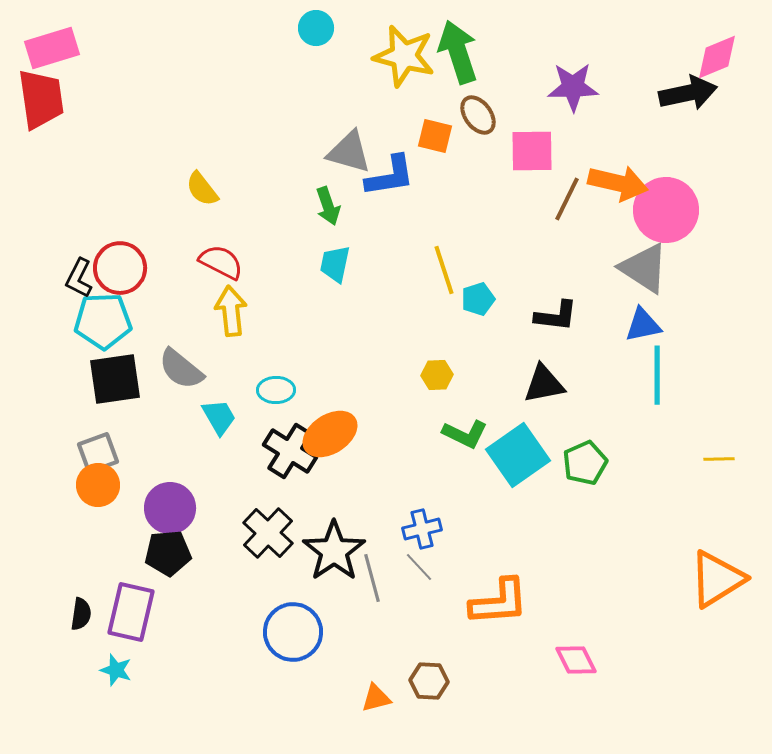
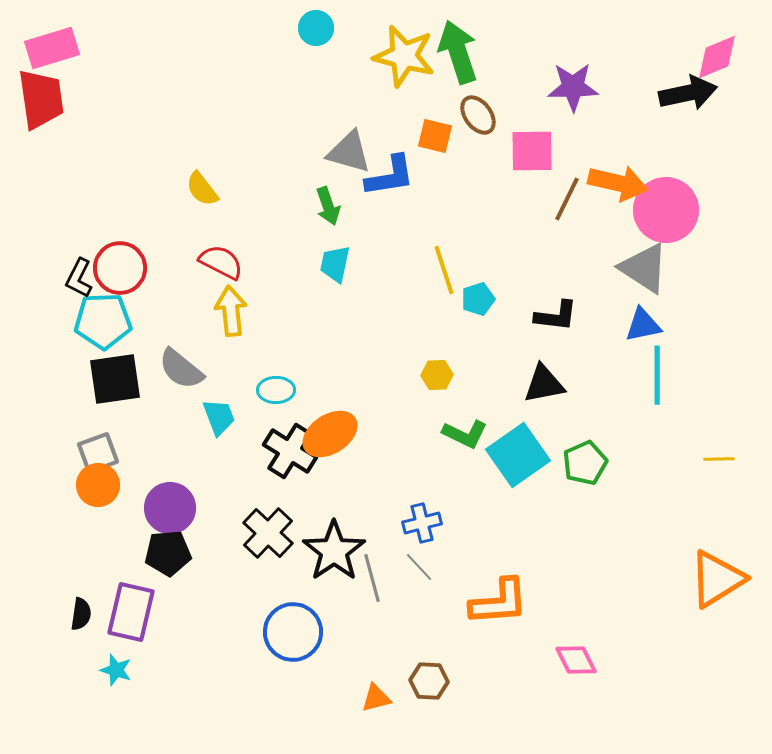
cyan trapezoid at (219, 417): rotated 9 degrees clockwise
blue cross at (422, 529): moved 6 px up
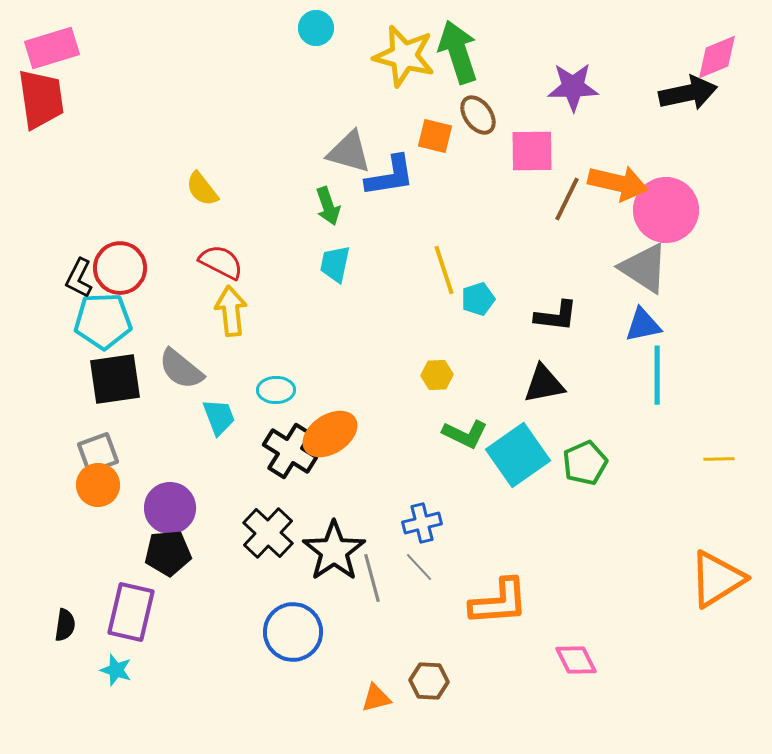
black semicircle at (81, 614): moved 16 px left, 11 px down
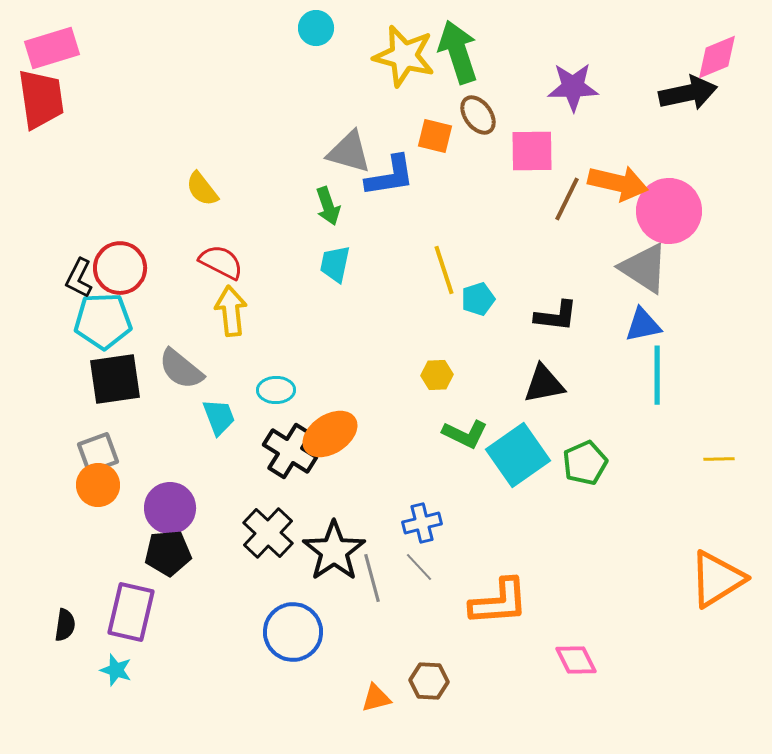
pink circle at (666, 210): moved 3 px right, 1 px down
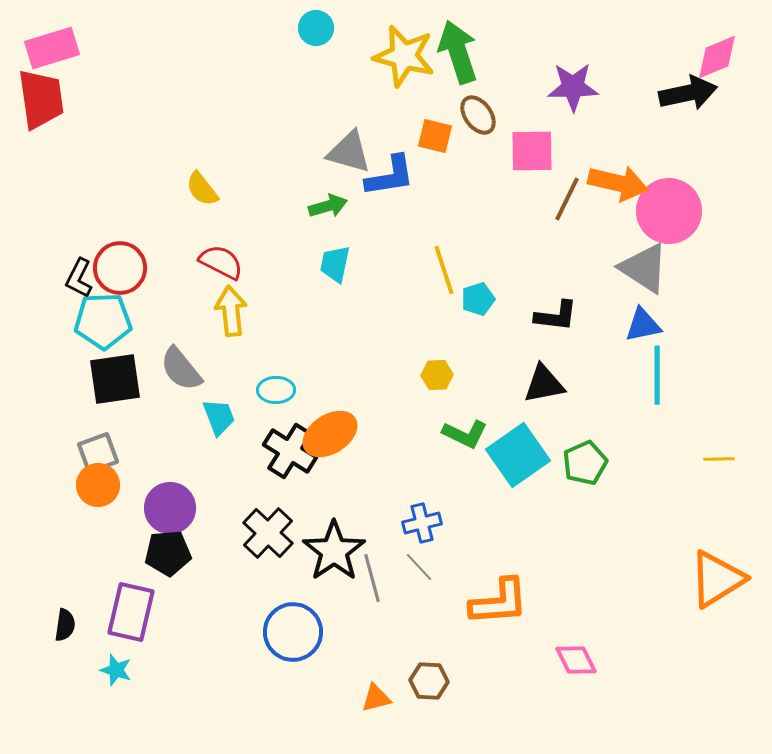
green arrow at (328, 206): rotated 87 degrees counterclockwise
gray semicircle at (181, 369): rotated 12 degrees clockwise
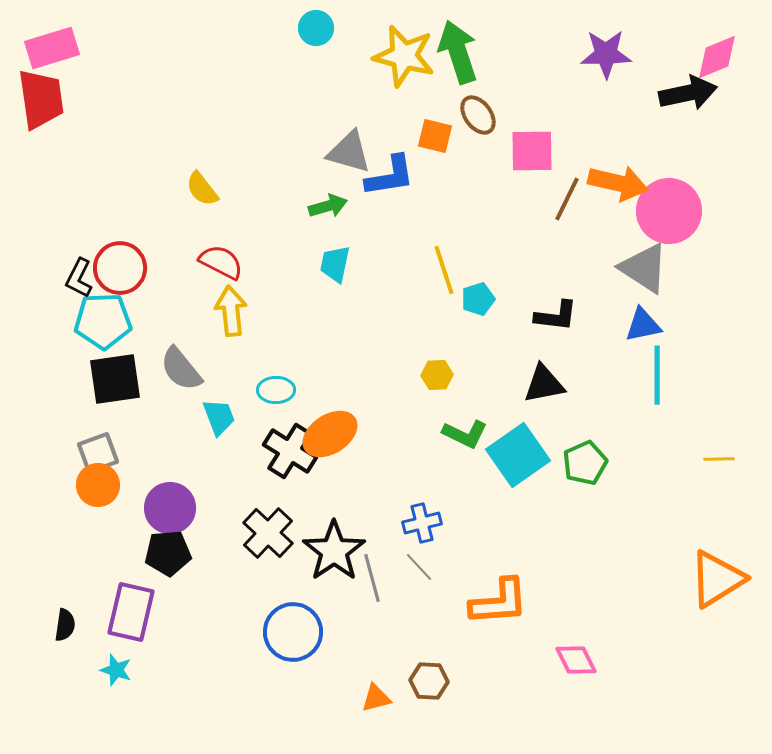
purple star at (573, 87): moved 33 px right, 33 px up
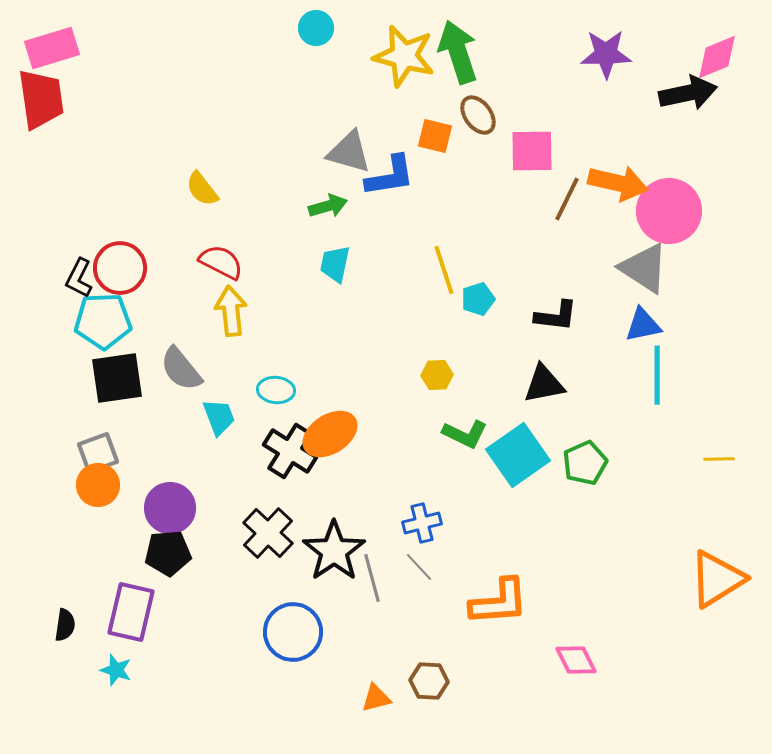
black square at (115, 379): moved 2 px right, 1 px up
cyan ellipse at (276, 390): rotated 6 degrees clockwise
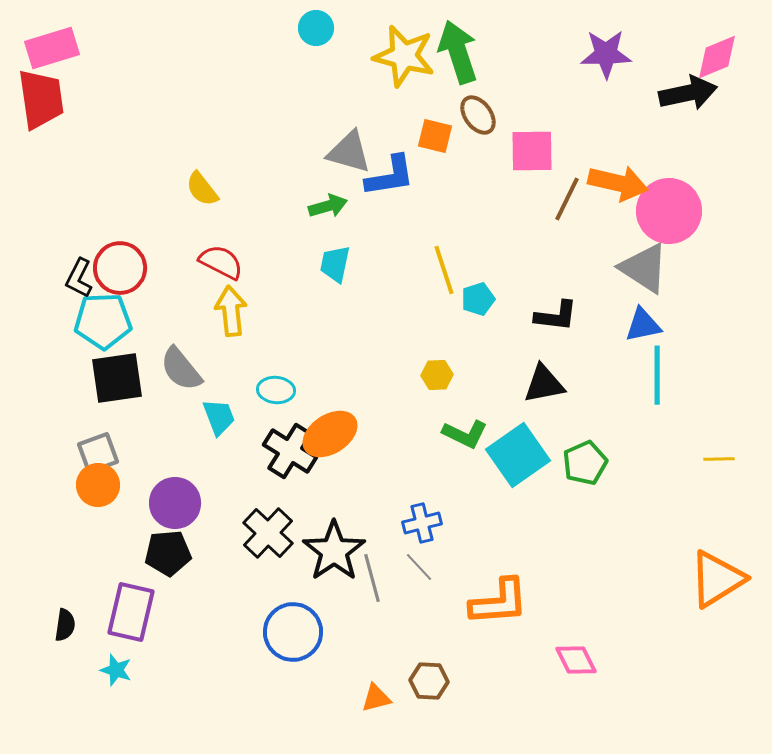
purple circle at (170, 508): moved 5 px right, 5 px up
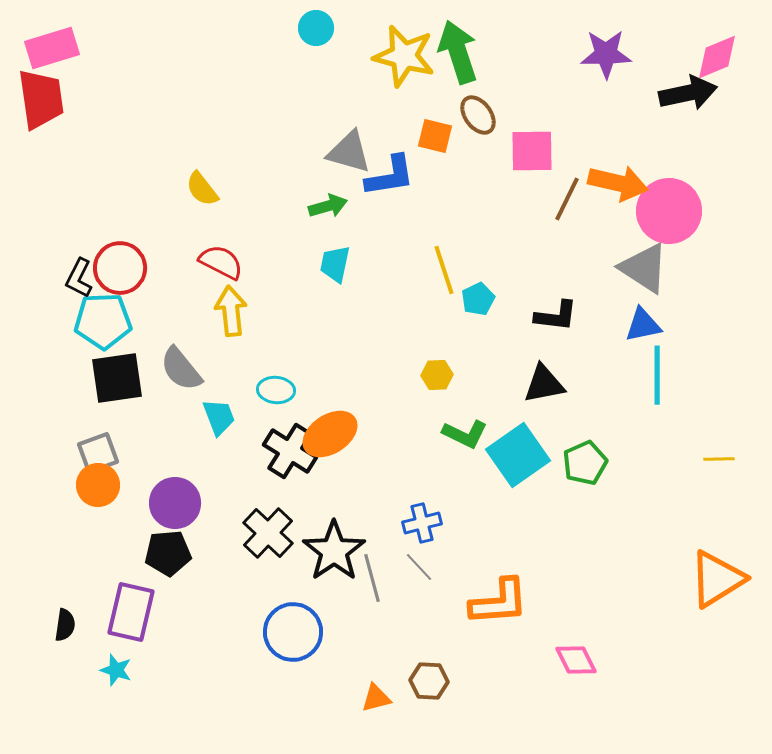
cyan pentagon at (478, 299): rotated 8 degrees counterclockwise
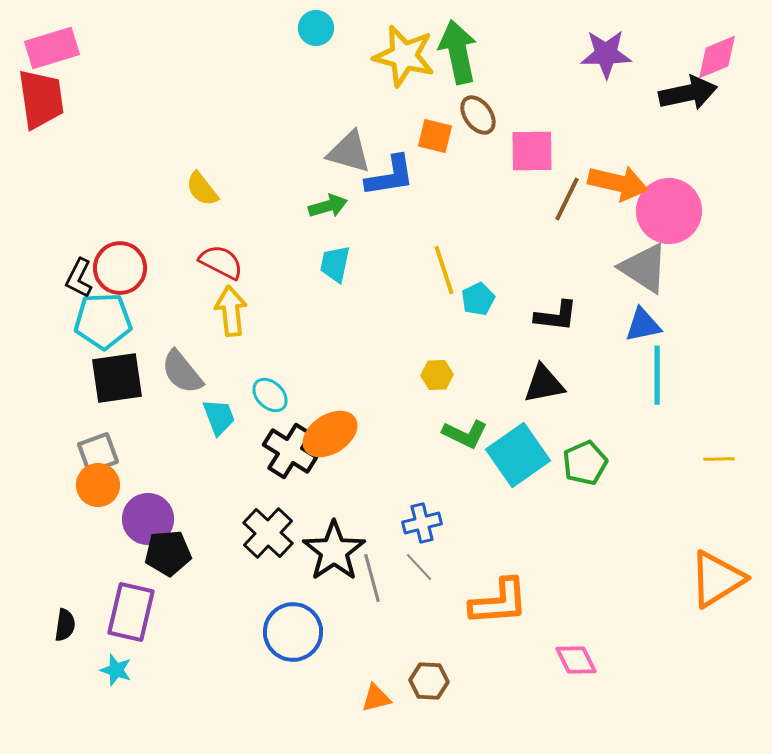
green arrow at (458, 52): rotated 6 degrees clockwise
gray semicircle at (181, 369): moved 1 px right, 3 px down
cyan ellipse at (276, 390): moved 6 px left, 5 px down; rotated 39 degrees clockwise
purple circle at (175, 503): moved 27 px left, 16 px down
